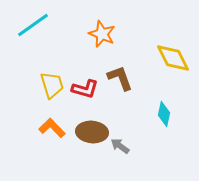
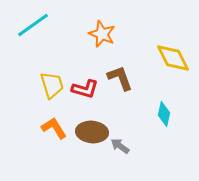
orange L-shape: moved 2 px right; rotated 12 degrees clockwise
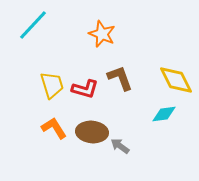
cyan line: rotated 12 degrees counterclockwise
yellow diamond: moved 3 px right, 22 px down
cyan diamond: rotated 70 degrees clockwise
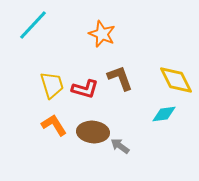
orange L-shape: moved 3 px up
brown ellipse: moved 1 px right
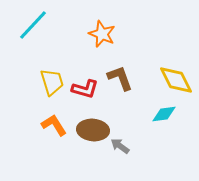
yellow trapezoid: moved 3 px up
brown ellipse: moved 2 px up
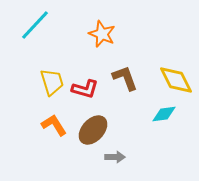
cyan line: moved 2 px right
brown L-shape: moved 5 px right
brown ellipse: rotated 52 degrees counterclockwise
gray arrow: moved 5 px left, 11 px down; rotated 144 degrees clockwise
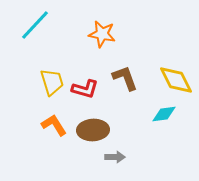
orange star: rotated 12 degrees counterclockwise
brown ellipse: rotated 44 degrees clockwise
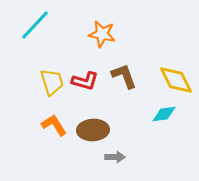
brown L-shape: moved 1 px left, 2 px up
red L-shape: moved 8 px up
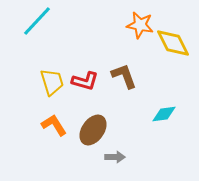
cyan line: moved 2 px right, 4 px up
orange star: moved 38 px right, 9 px up
yellow diamond: moved 3 px left, 37 px up
brown ellipse: rotated 52 degrees counterclockwise
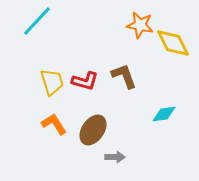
orange L-shape: moved 1 px up
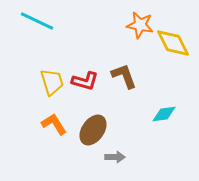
cyan line: rotated 72 degrees clockwise
